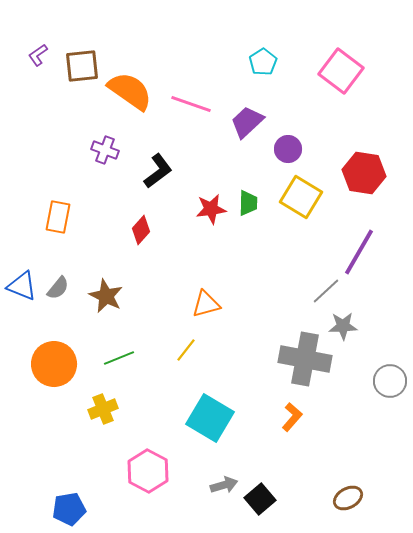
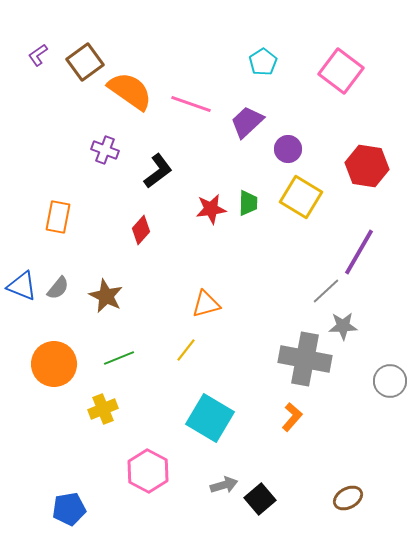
brown square: moved 3 px right, 4 px up; rotated 30 degrees counterclockwise
red hexagon: moved 3 px right, 7 px up
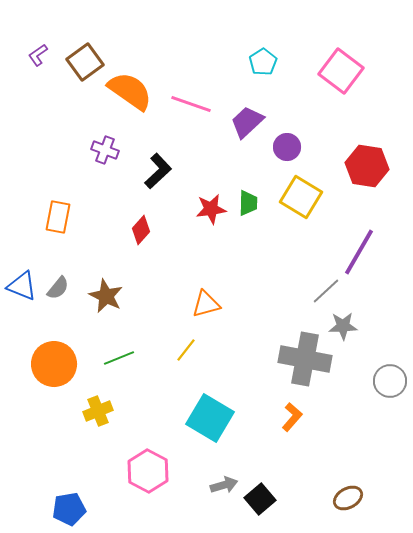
purple circle: moved 1 px left, 2 px up
black L-shape: rotated 6 degrees counterclockwise
yellow cross: moved 5 px left, 2 px down
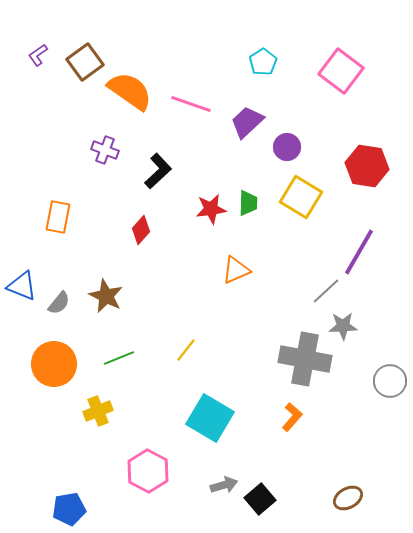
gray semicircle: moved 1 px right, 15 px down
orange triangle: moved 30 px right, 34 px up; rotated 8 degrees counterclockwise
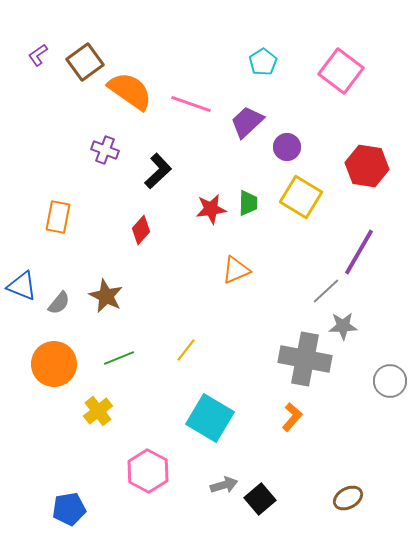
yellow cross: rotated 16 degrees counterclockwise
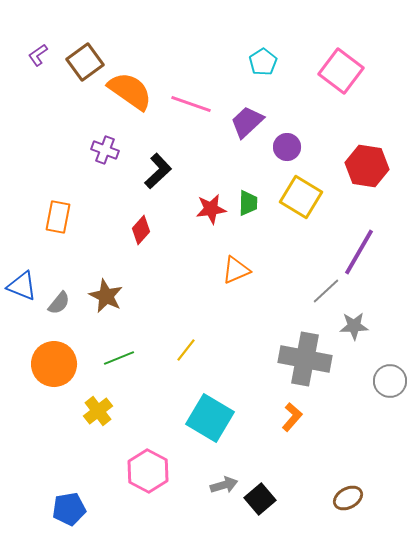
gray star: moved 11 px right
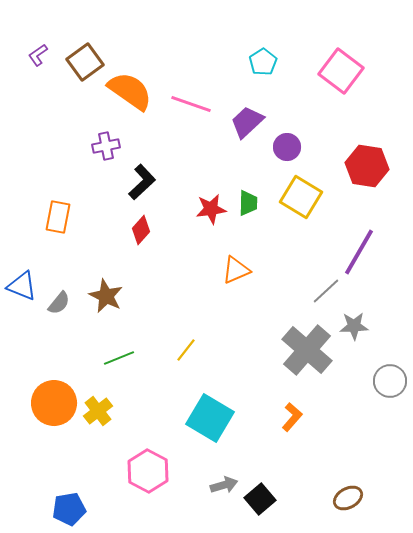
purple cross: moved 1 px right, 4 px up; rotated 32 degrees counterclockwise
black L-shape: moved 16 px left, 11 px down
gray cross: moved 2 px right, 9 px up; rotated 30 degrees clockwise
orange circle: moved 39 px down
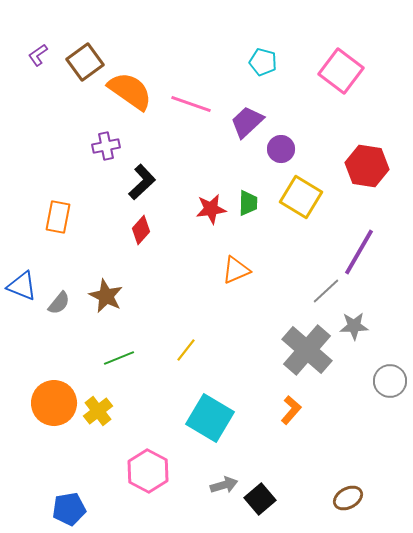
cyan pentagon: rotated 24 degrees counterclockwise
purple circle: moved 6 px left, 2 px down
orange L-shape: moved 1 px left, 7 px up
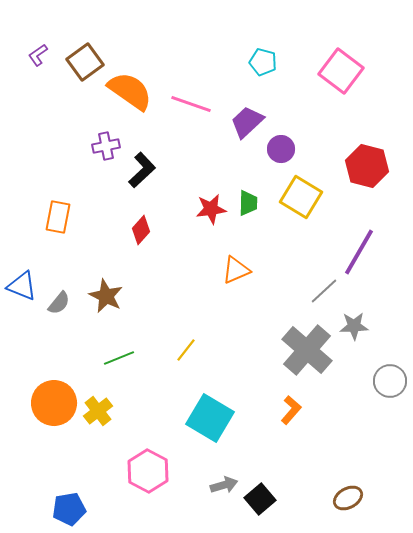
red hexagon: rotated 6 degrees clockwise
black L-shape: moved 12 px up
gray line: moved 2 px left
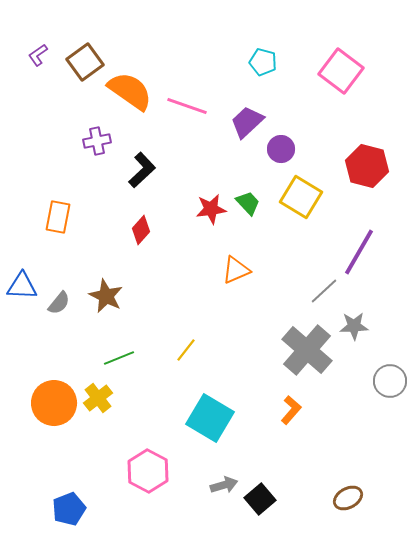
pink line: moved 4 px left, 2 px down
purple cross: moved 9 px left, 5 px up
green trapezoid: rotated 44 degrees counterclockwise
blue triangle: rotated 20 degrees counterclockwise
yellow cross: moved 13 px up
blue pentagon: rotated 12 degrees counterclockwise
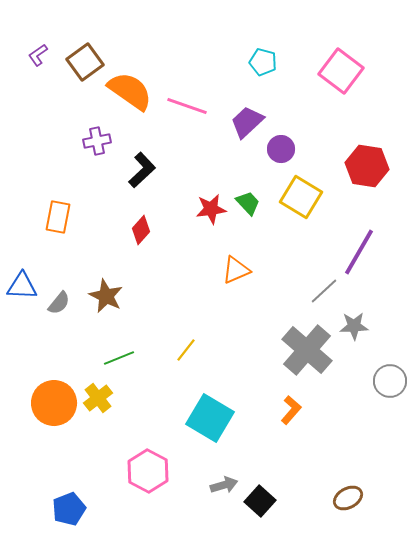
red hexagon: rotated 6 degrees counterclockwise
black square: moved 2 px down; rotated 8 degrees counterclockwise
